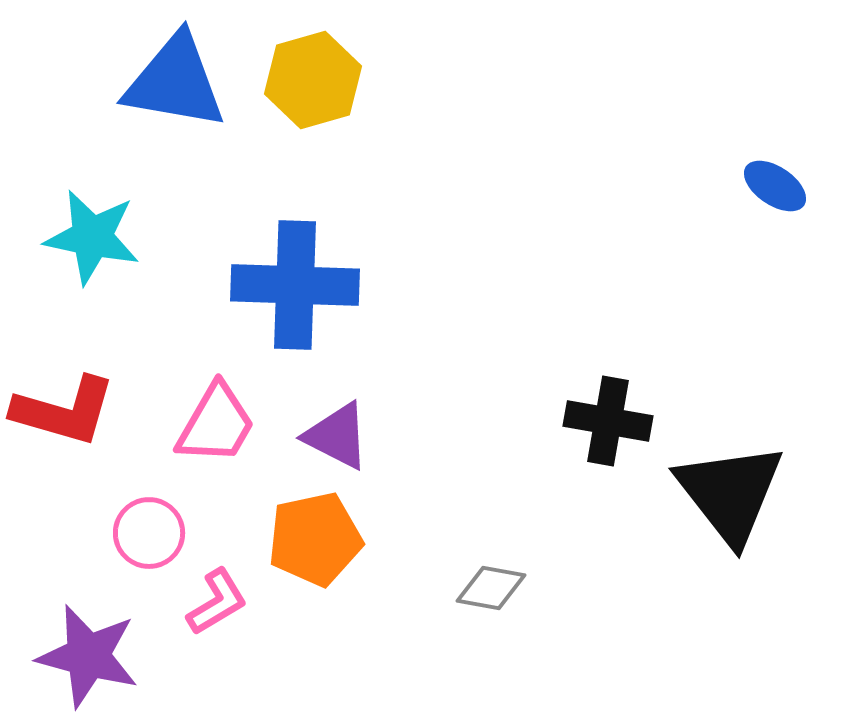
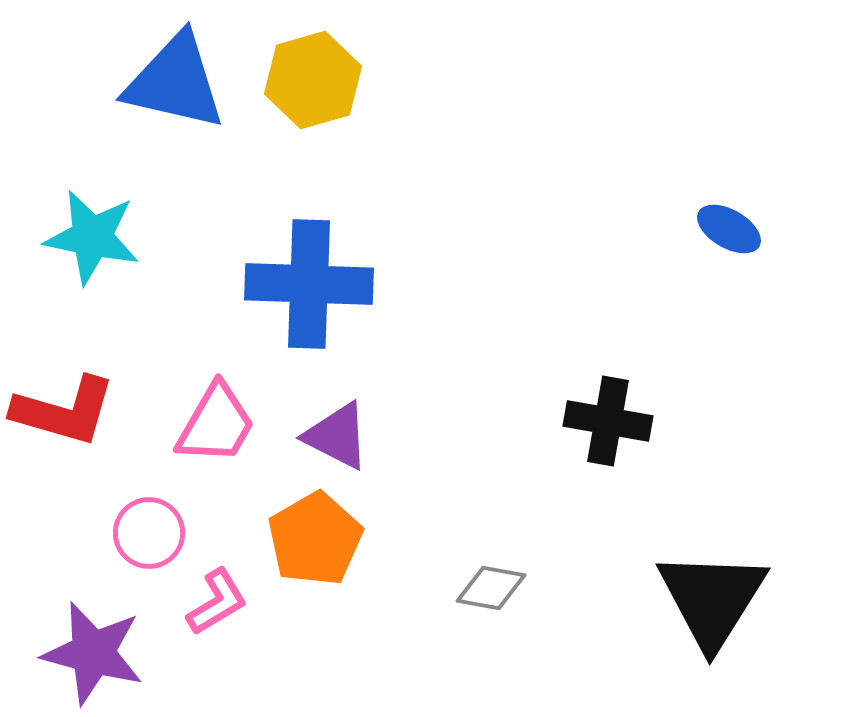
blue triangle: rotated 3 degrees clockwise
blue ellipse: moved 46 px left, 43 px down; rotated 4 degrees counterclockwise
blue cross: moved 14 px right, 1 px up
black triangle: moved 18 px left, 106 px down; rotated 10 degrees clockwise
orange pentagon: rotated 18 degrees counterclockwise
purple star: moved 5 px right, 3 px up
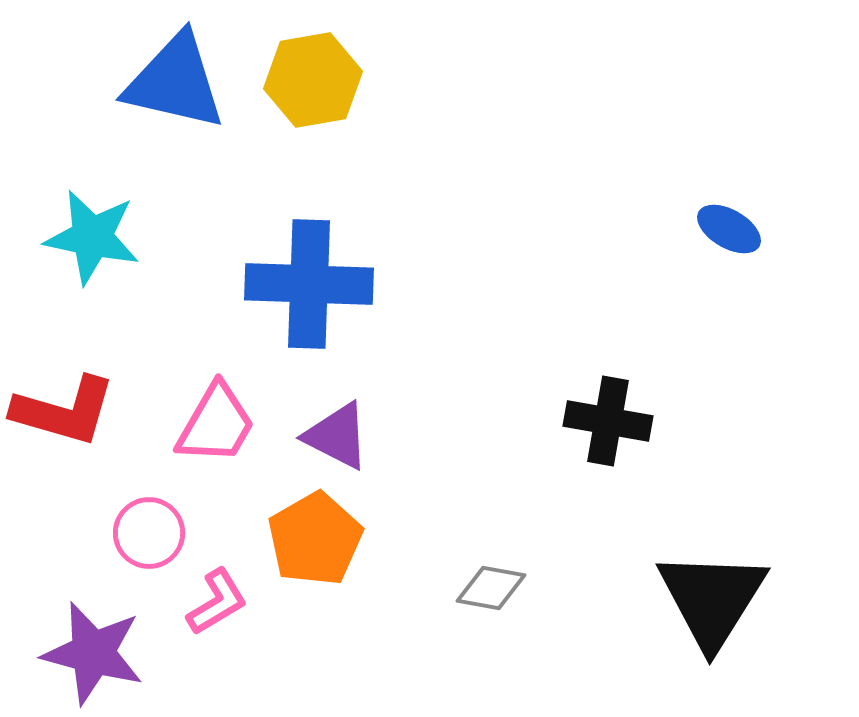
yellow hexagon: rotated 6 degrees clockwise
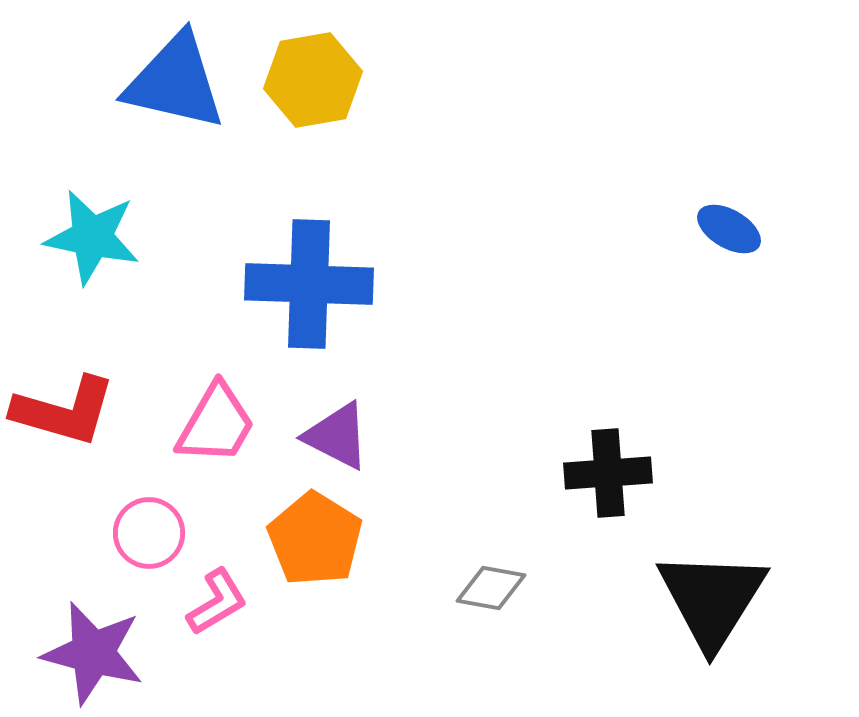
black cross: moved 52 px down; rotated 14 degrees counterclockwise
orange pentagon: rotated 10 degrees counterclockwise
